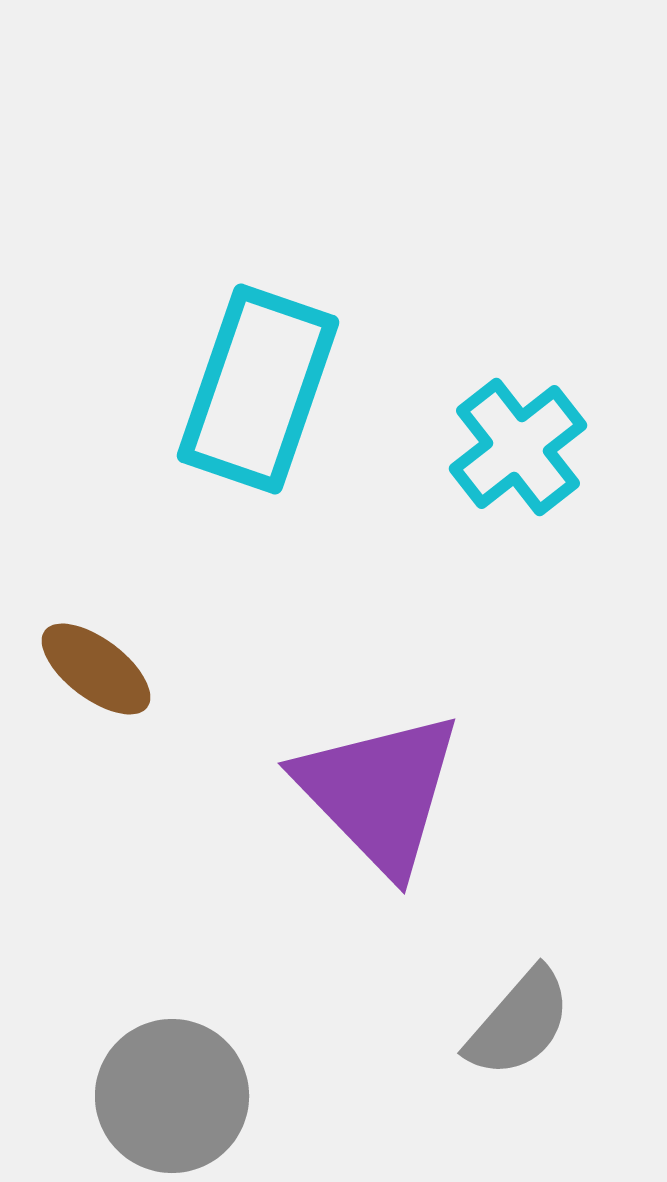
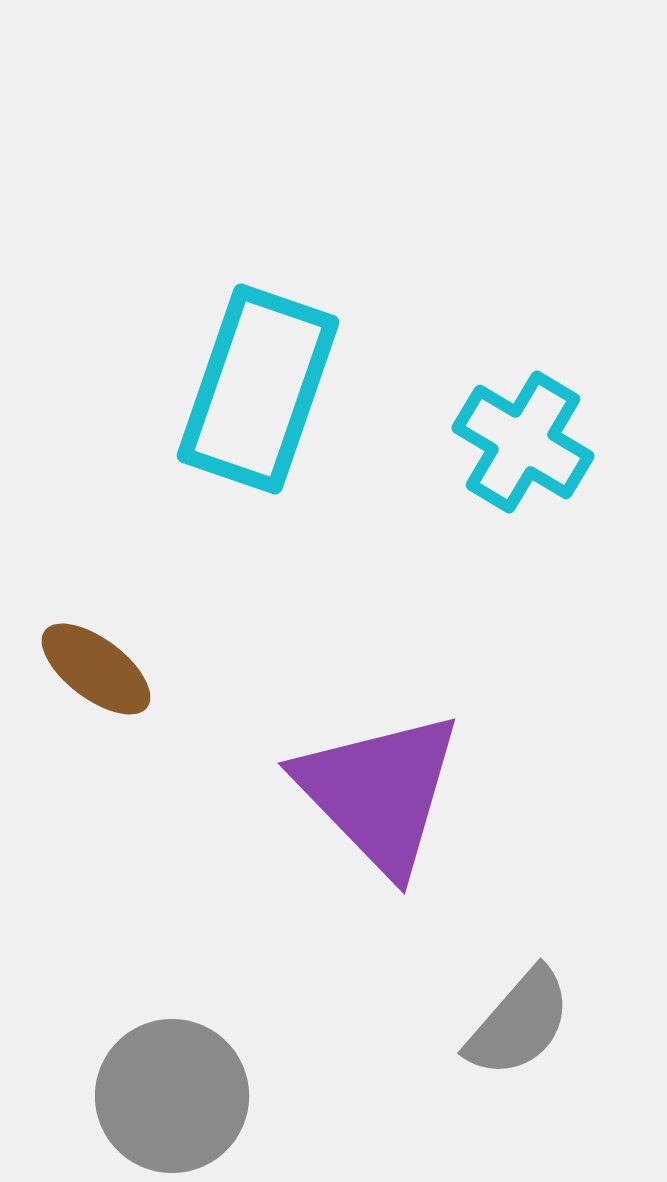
cyan cross: moved 5 px right, 5 px up; rotated 21 degrees counterclockwise
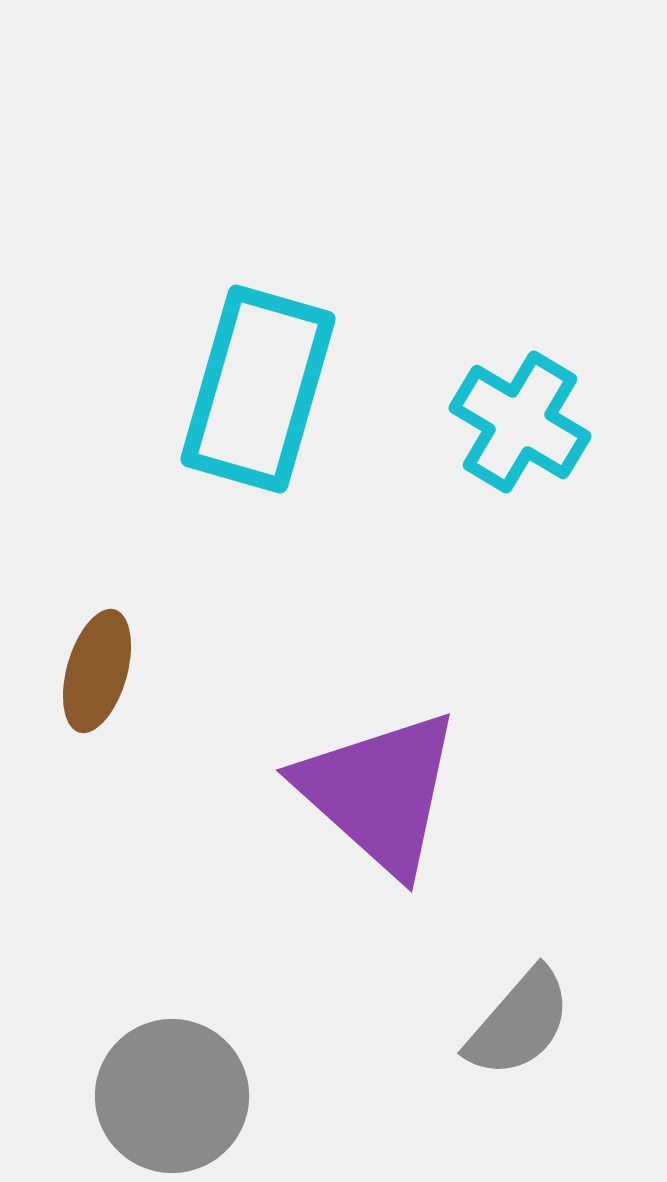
cyan rectangle: rotated 3 degrees counterclockwise
cyan cross: moved 3 px left, 20 px up
brown ellipse: moved 1 px right, 2 px down; rotated 69 degrees clockwise
purple triangle: rotated 4 degrees counterclockwise
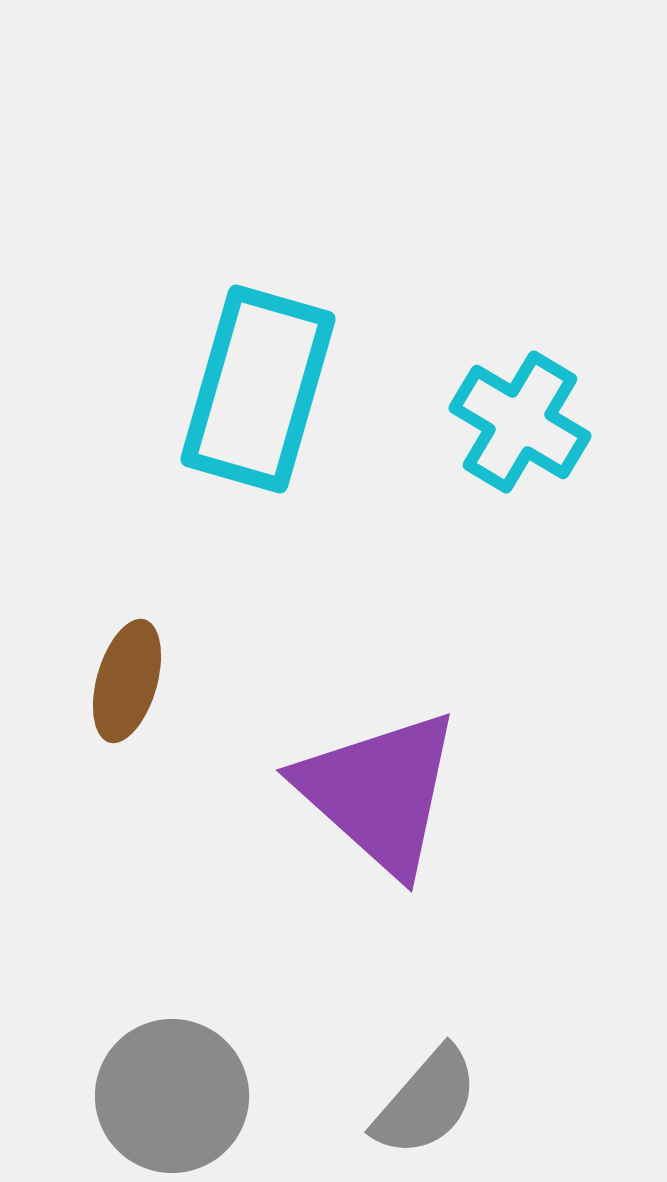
brown ellipse: moved 30 px right, 10 px down
gray semicircle: moved 93 px left, 79 px down
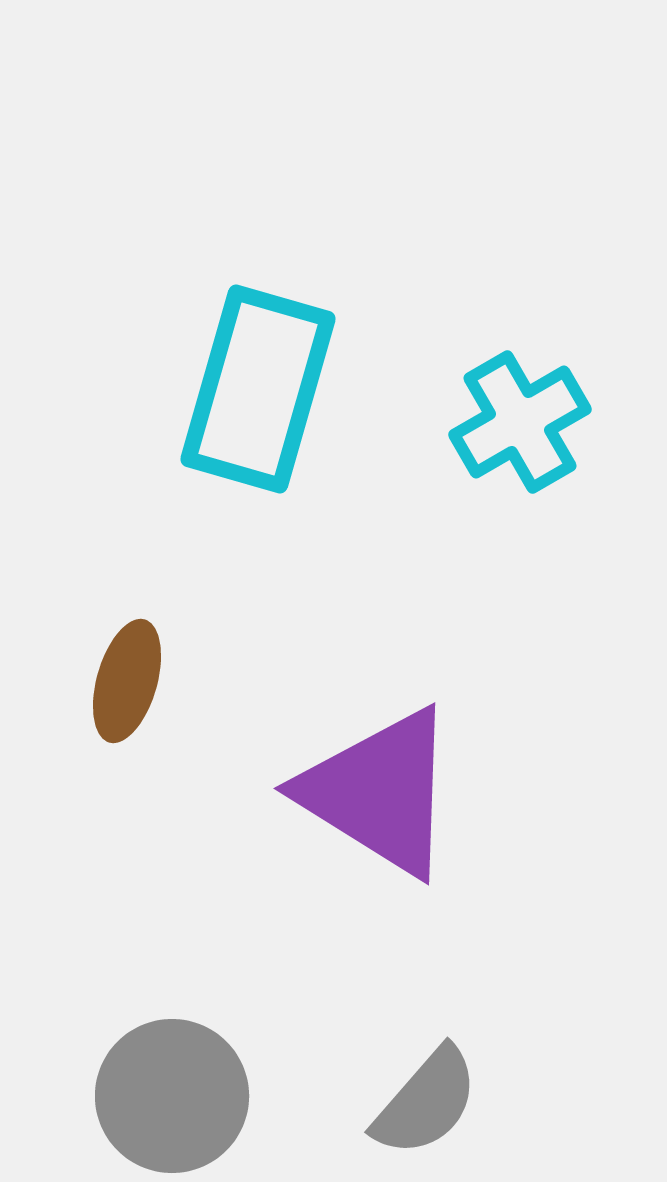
cyan cross: rotated 29 degrees clockwise
purple triangle: rotated 10 degrees counterclockwise
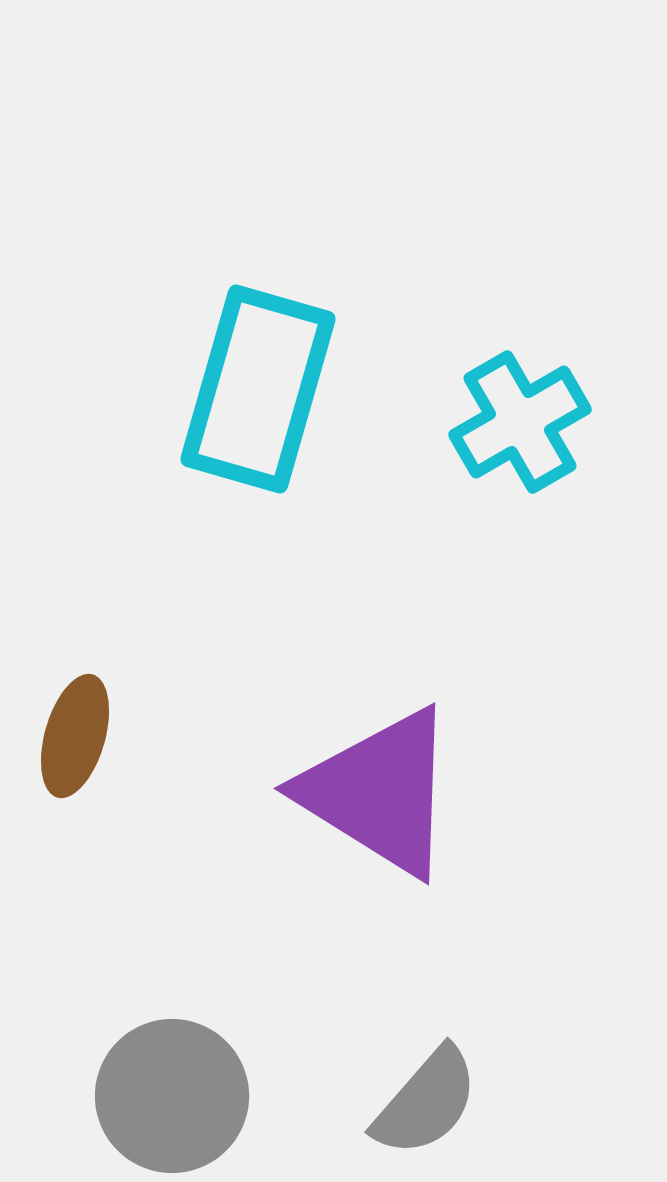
brown ellipse: moved 52 px left, 55 px down
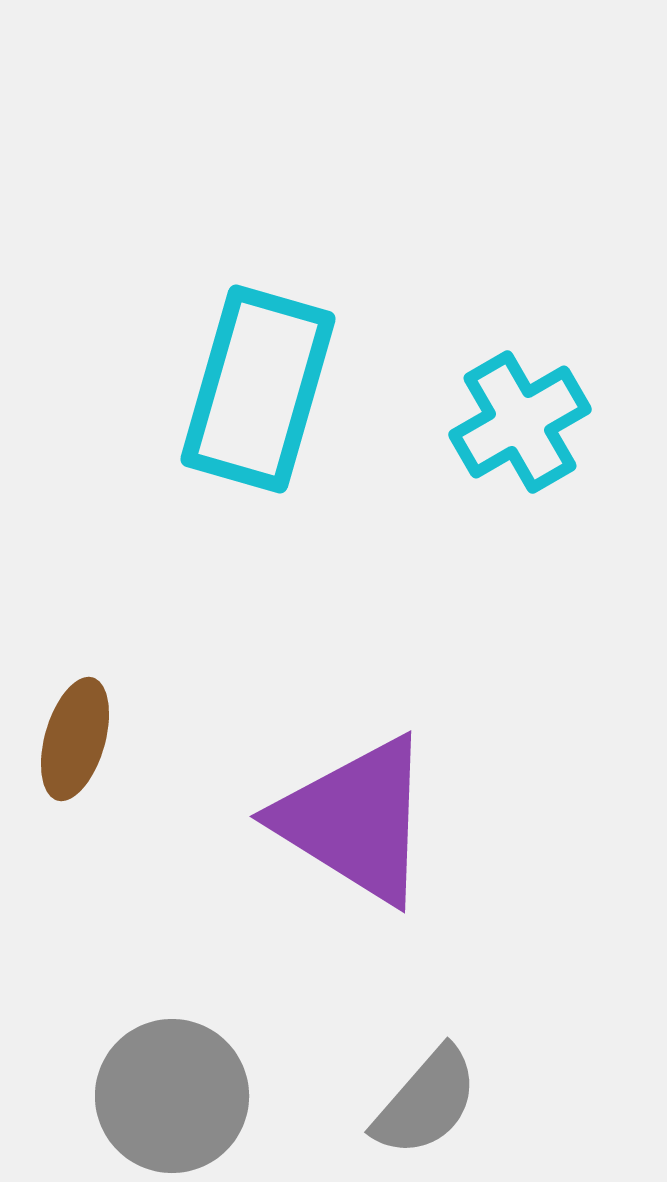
brown ellipse: moved 3 px down
purple triangle: moved 24 px left, 28 px down
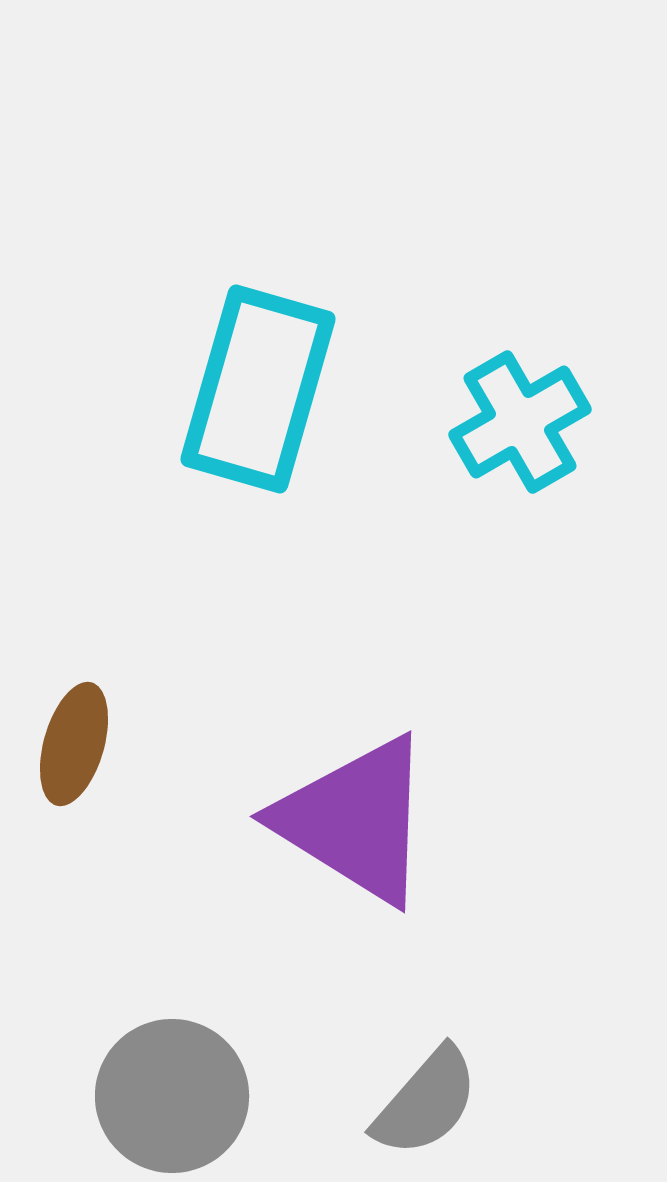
brown ellipse: moved 1 px left, 5 px down
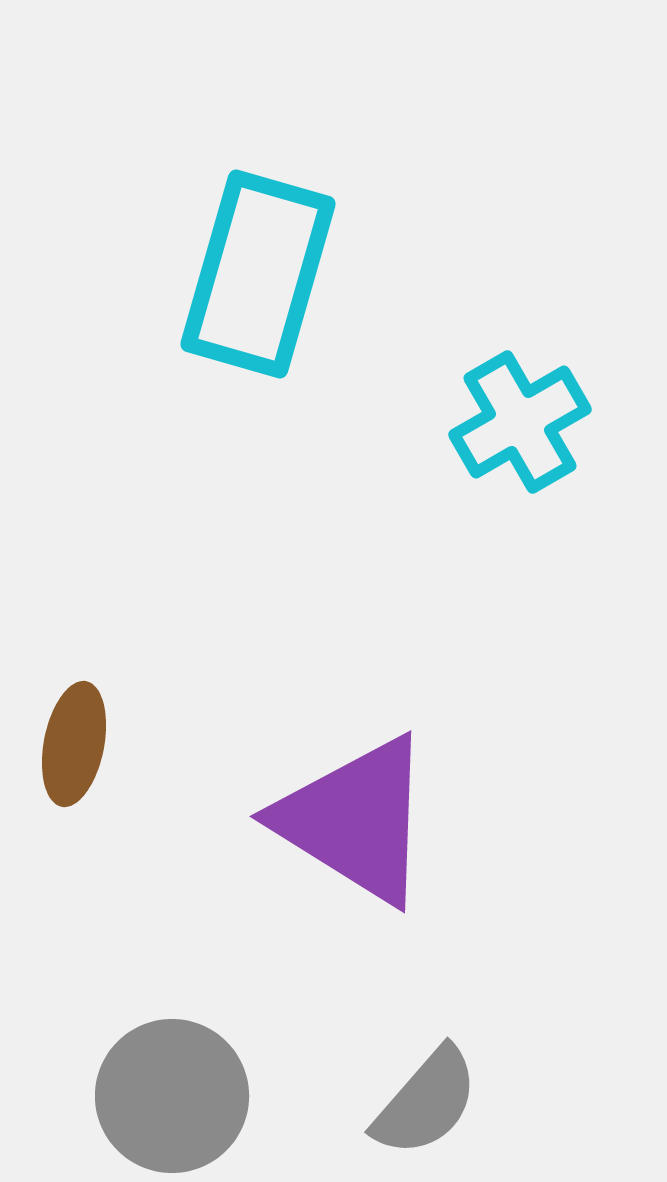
cyan rectangle: moved 115 px up
brown ellipse: rotated 5 degrees counterclockwise
